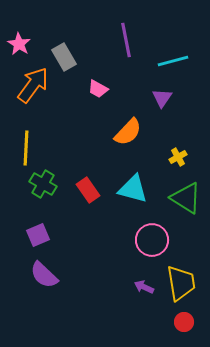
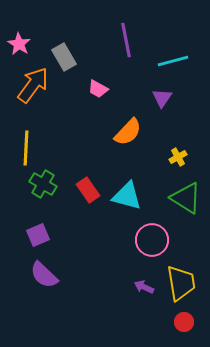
cyan triangle: moved 6 px left, 7 px down
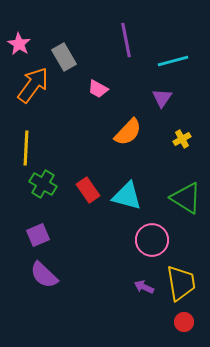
yellow cross: moved 4 px right, 18 px up
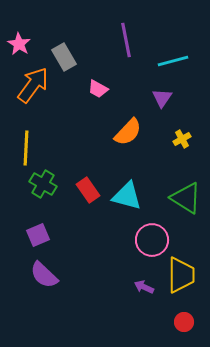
yellow trapezoid: moved 8 px up; rotated 9 degrees clockwise
